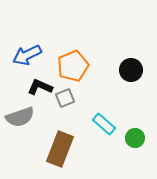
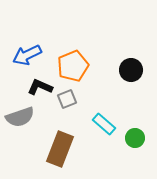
gray square: moved 2 px right, 1 px down
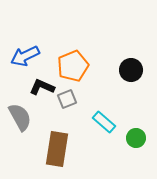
blue arrow: moved 2 px left, 1 px down
black L-shape: moved 2 px right
gray semicircle: rotated 100 degrees counterclockwise
cyan rectangle: moved 2 px up
green circle: moved 1 px right
brown rectangle: moved 3 px left; rotated 12 degrees counterclockwise
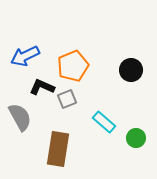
brown rectangle: moved 1 px right
